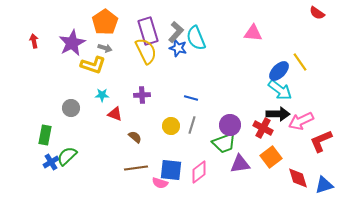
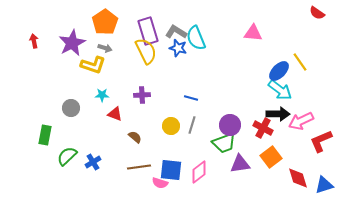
gray L-shape: rotated 100 degrees counterclockwise
blue cross: moved 42 px right
brown line: moved 3 px right, 1 px up
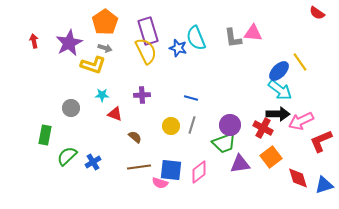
gray L-shape: moved 57 px right, 6 px down; rotated 130 degrees counterclockwise
purple star: moved 3 px left
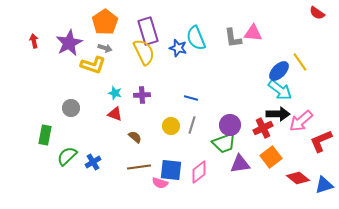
yellow semicircle: moved 2 px left, 1 px down
cyan star: moved 13 px right, 2 px up; rotated 16 degrees clockwise
pink arrow: rotated 15 degrees counterclockwise
red cross: rotated 36 degrees clockwise
red diamond: rotated 35 degrees counterclockwise
